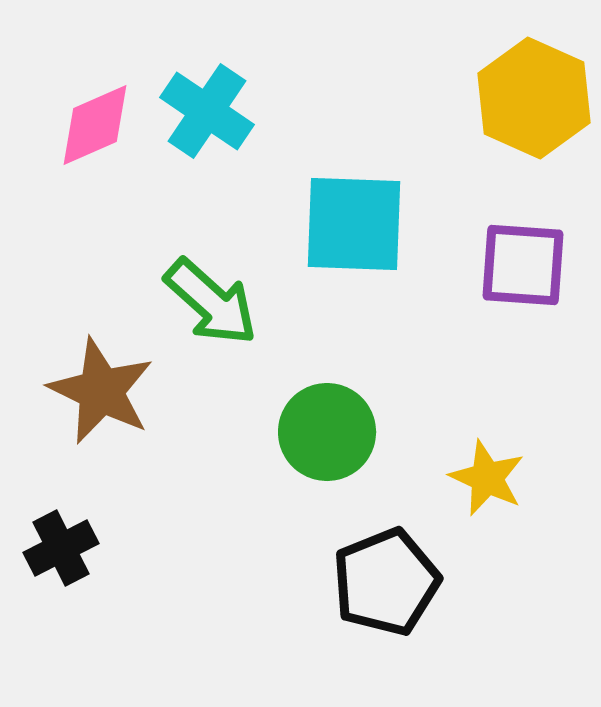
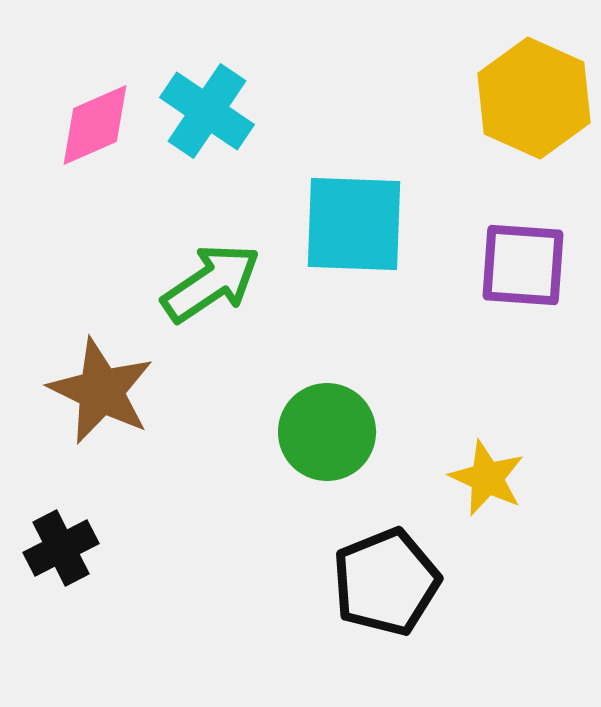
green arrow: moved 19 px up; rotated 76 degrees counterclockwise
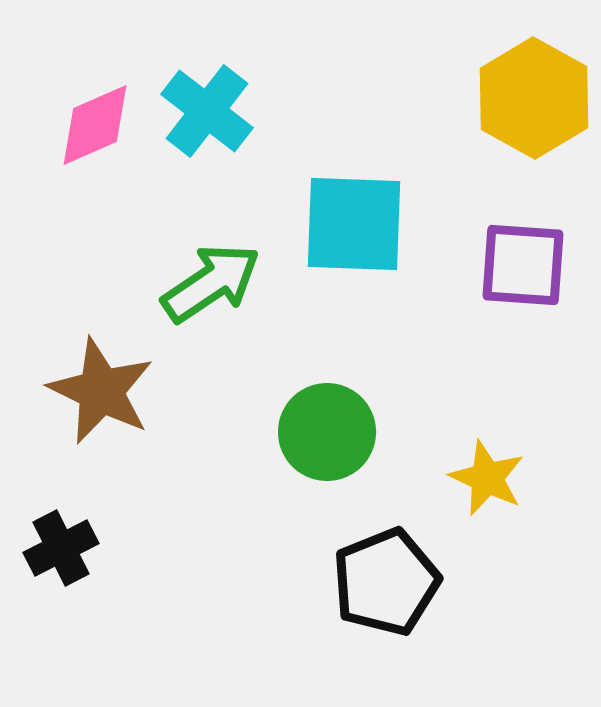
yellow hexagon: rotated 5 degrees clockwise
cyan cross: rotated 4 degrees clockwise
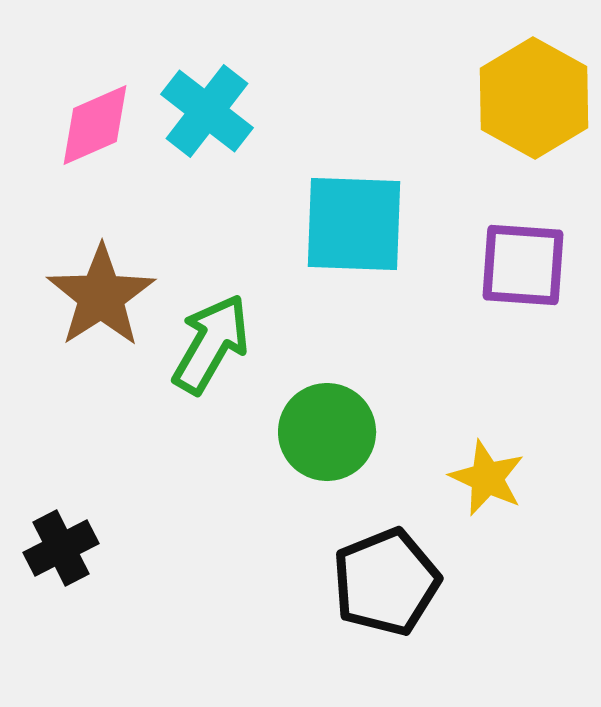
green arrow: moved 61 px down; rotated 26 degrees counterclockwise
brown star: moved 95 px up; rotated 13 degrees clockwise
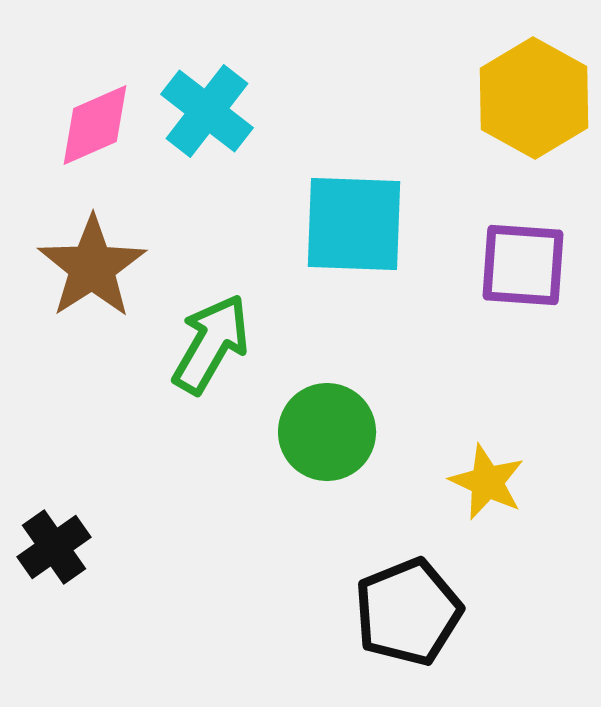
brown star: moved 9 px left, 29 px up
yellow star: moved 4 px down
black cross: moved 7 px left, 1 px up; rotated 8 degrees counterclockwise
black pentagon: moved 22 px right, 30 px down
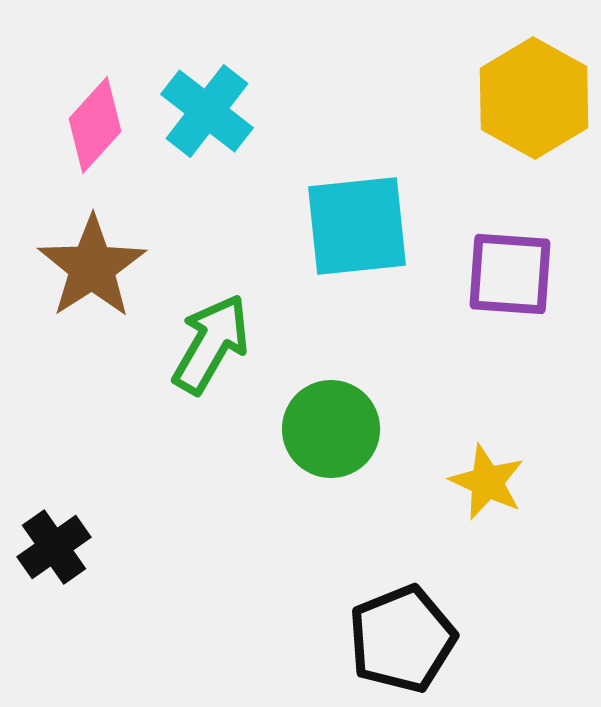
pink diamond: rotated 24 degrees counterclockwise
cyan square: moved 3 px right, 2 px down; rotated 8 degrees counterclockwise
purple square: moved 13 px left, 9 px down
green circle: moved 4 px right, 3 px up
black pentagon: moved 6 px left, 27 px down
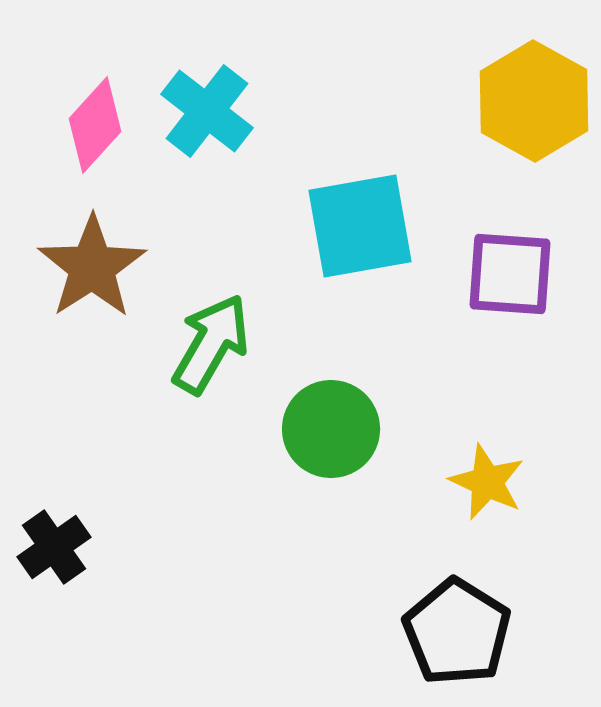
yellow hexagon: moved 3 px down
cyan square: moved 3 px right; rotated 4 degrees counterclockwise
black pentagon: moved 55 px right, 7 px up; rotated 18 degrees counterclockwise
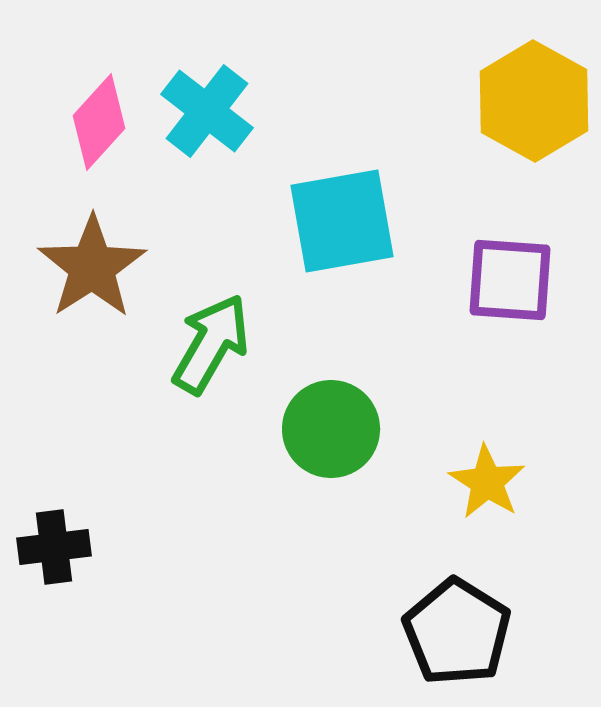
pink diamond: moved 4 px right, 3 px up
cyan square: moved 18 px left, 5 px up
purple square: moved 6 px down
yellow star: rotated 8 degrees clockwise
black cross: rotated 28 degrees clockwise
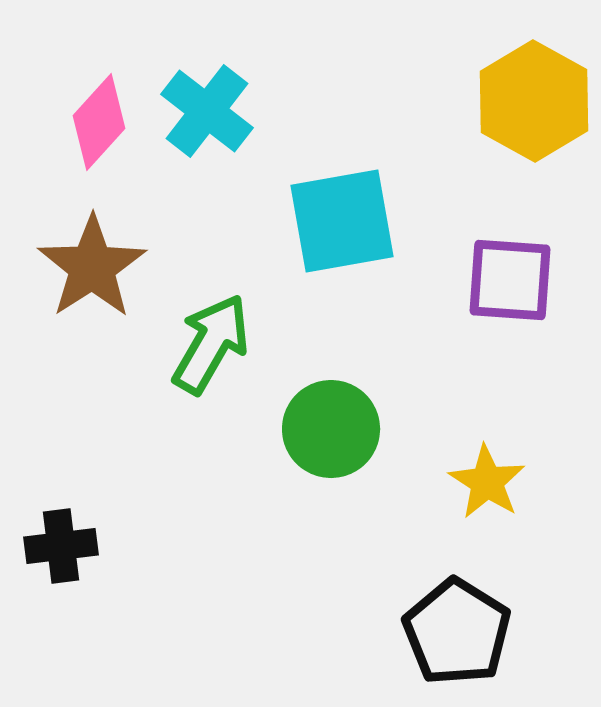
black cross: moved 7 px right, 1 px up
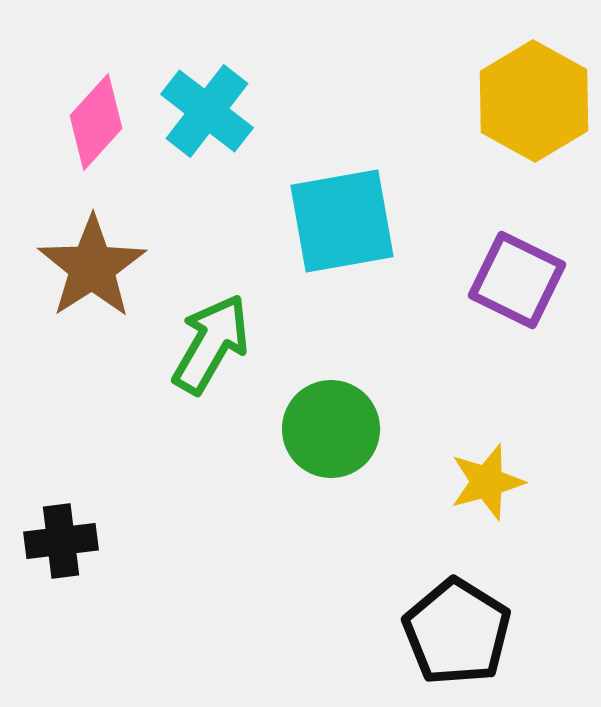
pink diamond: moved 3 px left
purple square: moved 7 px right; rotated 22 degrees clockwise
yellow star: rotated 24 degrees clockwise
black cross: moved 5 px up
